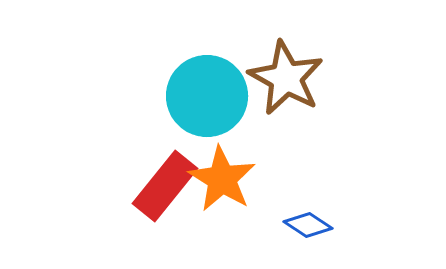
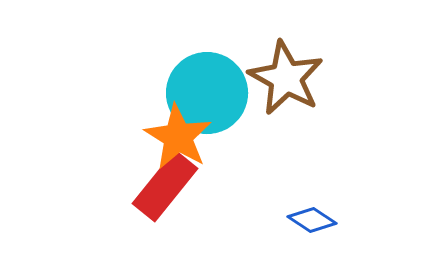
cyan circle: moved 3 px up
orange star: moved 44 px left, 42 px up
blue diamond: moved 4 px right, 5 px up
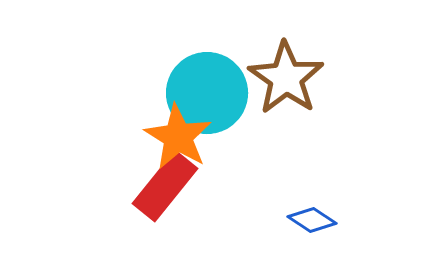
brown star: rotated 6 degrees clockwise
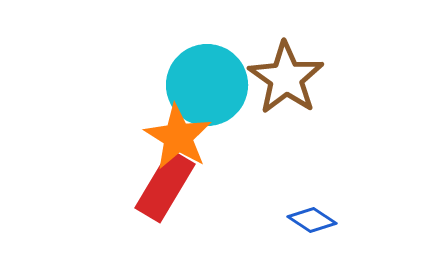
cyan circle: moved 8 px up
red rectangle: rotated 8 degrees counterclockwise
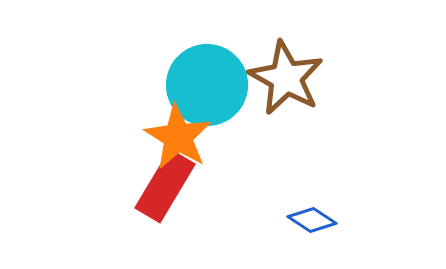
brown star: rotated 6 degrees counterclockwise
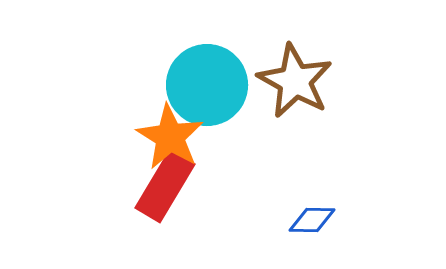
brown star: moved 9 px right, 3 px down
orange star: moved 8 px left
blue diamond: rotated 33 degrees counterclockwise
